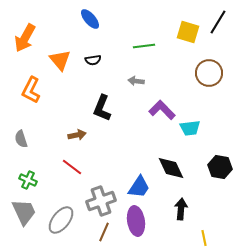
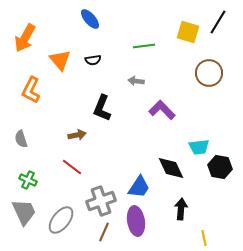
cyan trapezoid: moved 9 px right, 19 px down
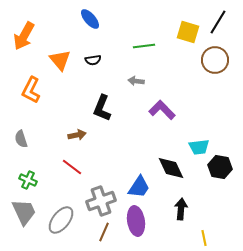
orange arrow: moved 1 px left, 2 px up
brown circle: moved 6 px right, 13 px up
